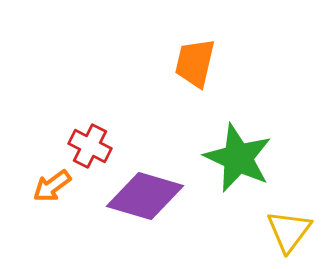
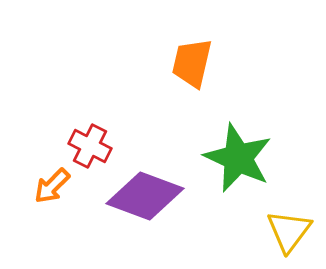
orange trapezoid: moved 3 px left
orange arrow: rotated 9 degrees counterclockwise
purple diamond: rotated 4 degrees clockwise
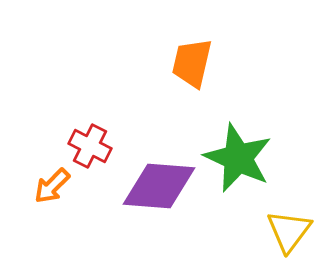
purple diamond: moved 14 px right, 10 px up; rotated 16 degrees counterclockwise
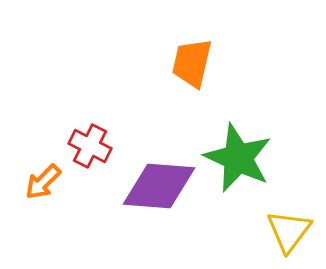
orange arrow: moved 9 px left, 4 px up
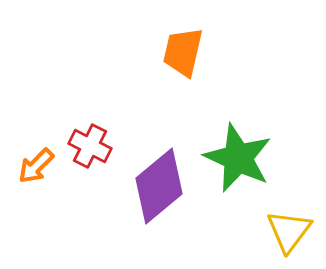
orange trapezoid: moved 9 px left, 11 px up
orange arrow: moved 7 px left, 16 px up
purple diamond: rotated 44 degrees counterclockwise
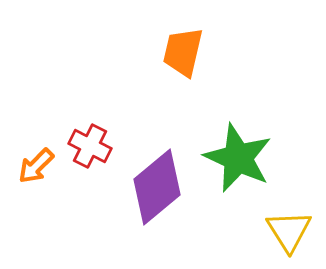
purple diamond: moved 2 px left, 1 px down
yellow triangle: rotated 9 degrees counterclockwise
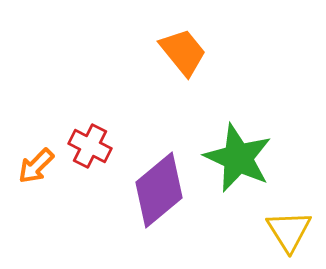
orange trapezoid: rotated 128 degrees clockwise
purple diamond: moved 2 px right, 3 px down
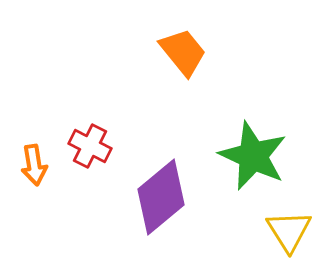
green star: moved 15 px right, 2 px up
orange arrow: moved 2 px left, 1 px up; rotated 54 degrees counterclockwise
purple diamond: moved 2 px right, 7 px down
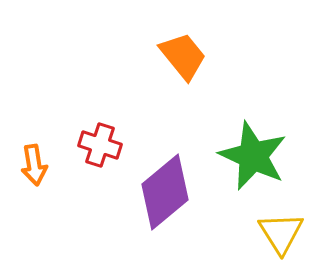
orange trapezoid: moved 4 px down
red cross: moved 10 px right, 1 px up; rotated 9 degrees counterclockwise
purple diamond: moved 4 px right, 5 px up
yellow triangle: moved 8 px left, 2 px down
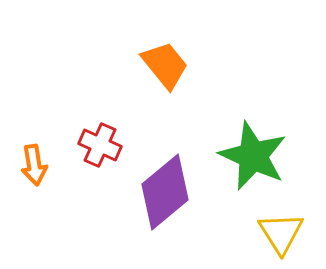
orange trapezoid: moved 18 px left, 9 px down
red cross: rotated 6 degrees clockwise
